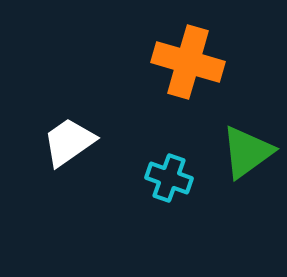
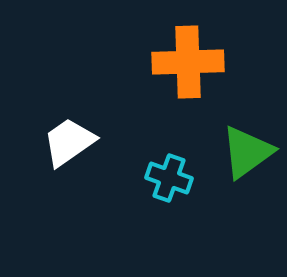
orange cross: rotated 18 degrees counterclockwise
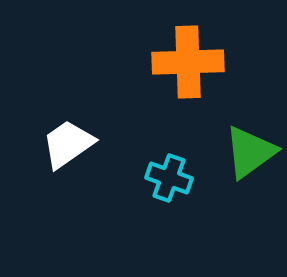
white trapezoid: moved 1 px left, 2 px down
green triangle: moved 3 px right
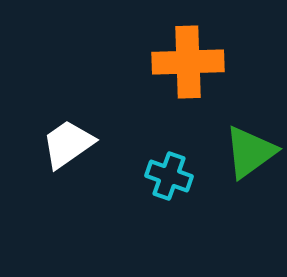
cyan cross: moved 2 px up
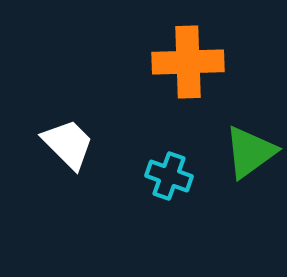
white trapezoid: rotated 80 degrees clockwise
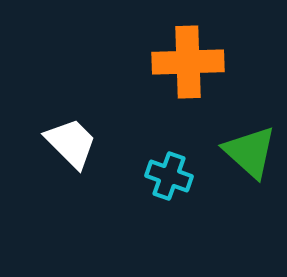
white trapezoid: moved 3 px right, 1 px up
green triangle: rotated 42 degrees counterclockwise
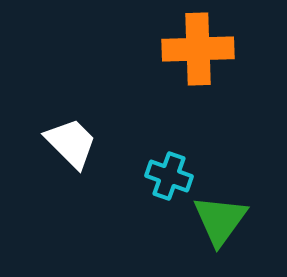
orange cross: moved 10 px right, 13 px up
green triangle: moved 30 px left, 68 px down; rotated 24 degrees clockwise
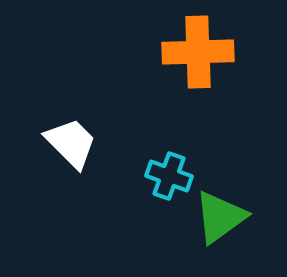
orange cross: moved 3 px down
green triangle: moved 3 px up; rotated 18 degrees clockwise
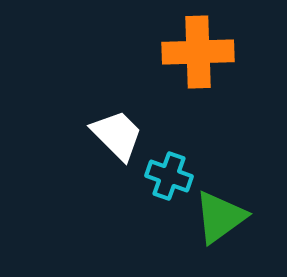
white trapezoid: moved 46 px right, 8 px up
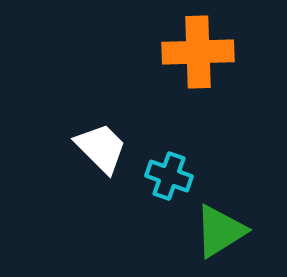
white trapezoid: moved 16 px left, 13 px down
green triangle: moved 14 px down; rotated 4 degrees clockwise
